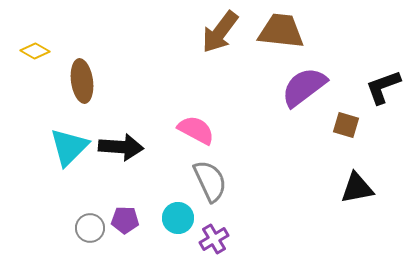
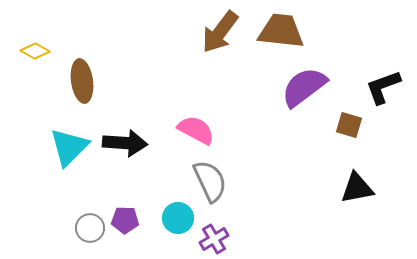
brown square: moved 3 px right
black arrow: moved 4 px right, 4 px up
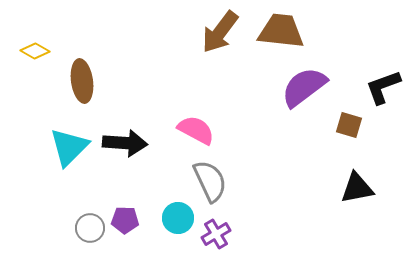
purple cross: moved 2 px right, 5 px up
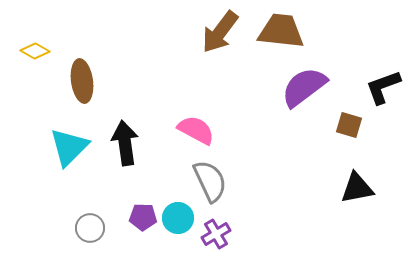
black arrow: rotated 102 degrees counterclockwise
purple pentagon: moved 18 px right, 3 px up
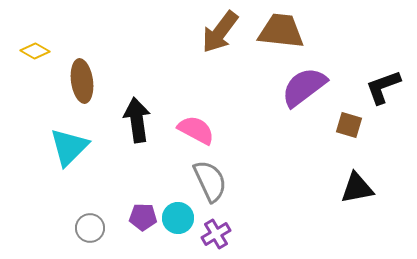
black arrow: moved 12 px right, 23 px up
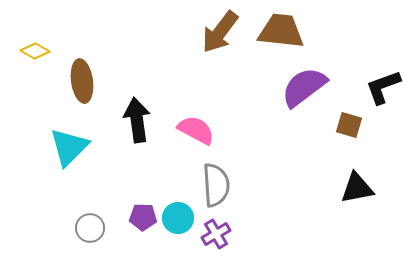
gray semicircle: moved 6 px right, 4 px down; rotated 21 degrees clockwise
